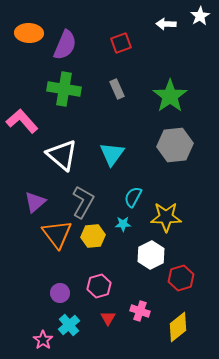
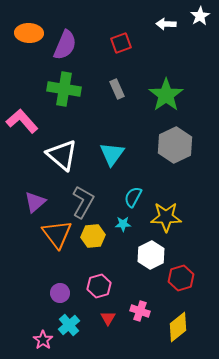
green star: moved 4 px left, 1 px up
gray hexagon: rotated 20 degrees counterclockwise
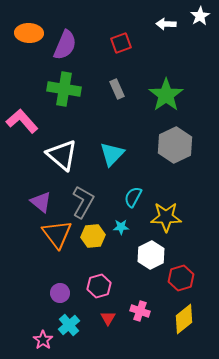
cyan triangle: rotated 8 degrees clockwise
purple triangle: moved 6 px right; rotated 40 degrees counterclockwise
cyan star: moved 2 px left, 3 px down
yellow diamond: moved 6 px right, 8 px up
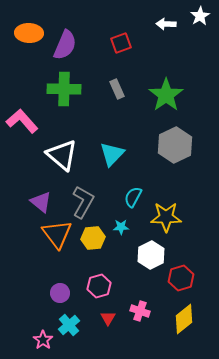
green cross: rotated 8 degrees counterclockwise
yellow hexagon: moved 2 px down
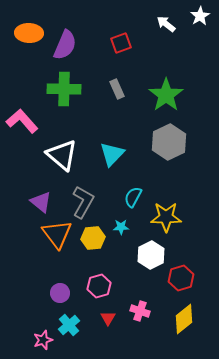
white arrow: rotated 36 degrees clockwise
gray hexagon: moved 6 px left, 3 px up
pink star: rotated 18 degrees clockwise
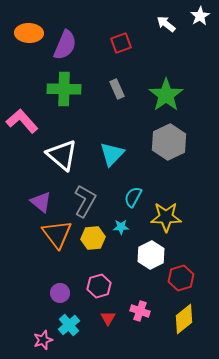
gray L-shape: moved 2 px right, 1 px up
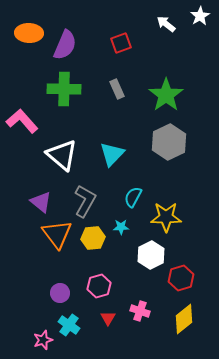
cyan cross: rotated 15 degrees counterclockwise
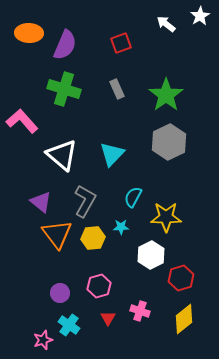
green cross: rotated 16 degrees clockwise
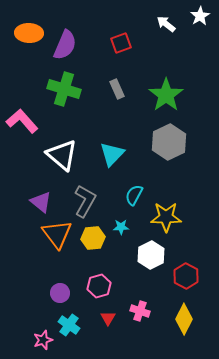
cyan semicircle: moved 1 px right, 2 px up
red hexagon: moved 5 px right, 2 px up; rotated 15 degrees counterclockwise
yellow diamond: rotated 24 degrees counterclockwise
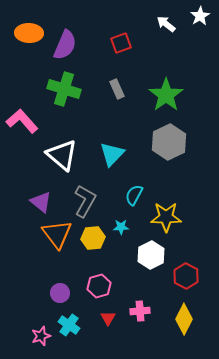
pink cross: rotated 24 degrees counterclockwise
pink star: moved 2 px left, 4 px up
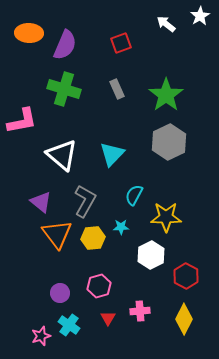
pink L-shape: rotated 120 degrees clockwise
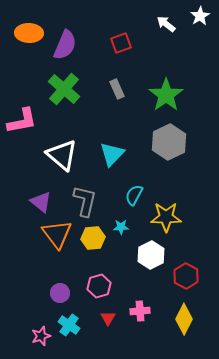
green cross: rotated 24 degrees clockwise
gray L-shape: rotated 16 degrees counterclockwise
